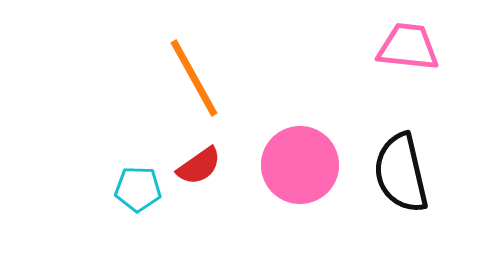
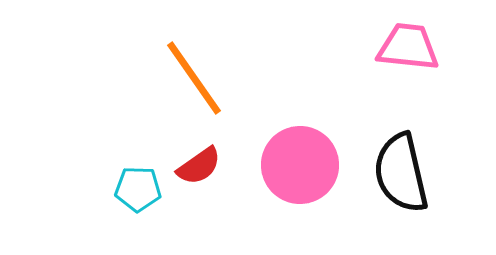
orange line: rotated 6 degrees counterclockwise
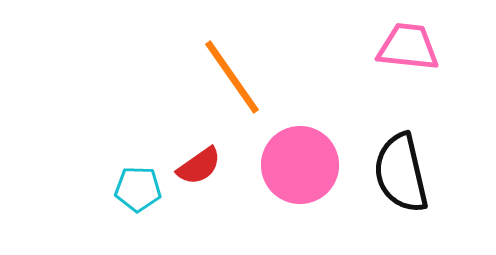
orange line: moved 38 px right, 1 px up
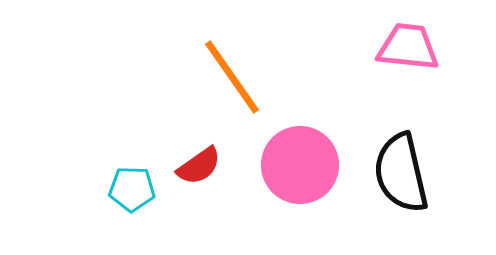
cyan pentagon: moved 6 px left
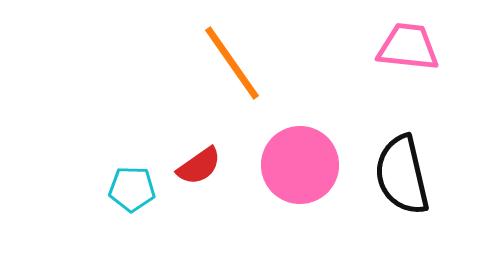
orange line: moved 14 px up
black semicircle: moved 1 px right, 2 px down
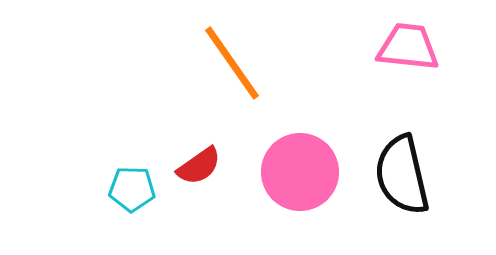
pink circle: moved 7 px down
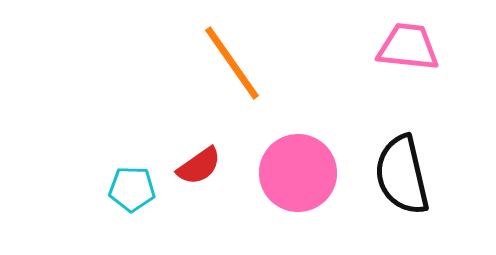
pink circle: moved 2 px left, 1 px down
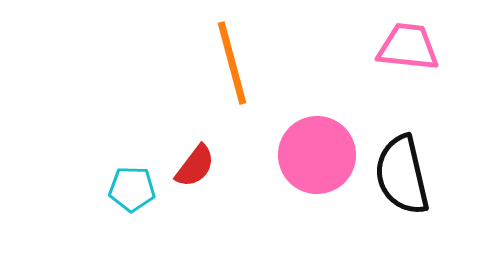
orange line: rotated 20 degrees clockwise
red semicircle: moved 4 px left; rotated 18 degrees counterclockwise
pink circle: moved 19 px right, 18 px up
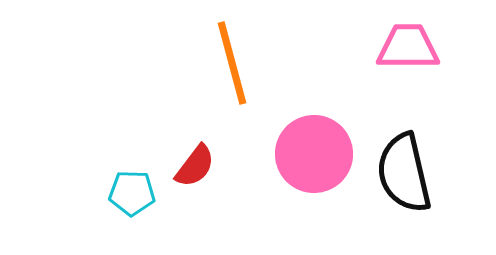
pink trapezoid: rotated 6 degrees counterclockwise
pink circle: moved 3 px left, 1 px up
black semicircle: moved 2 px right, 2 px up
cyan pentagon: moved 4 px down
